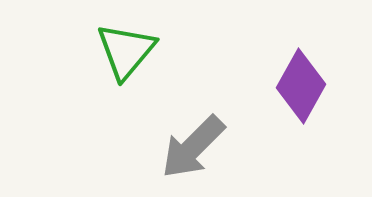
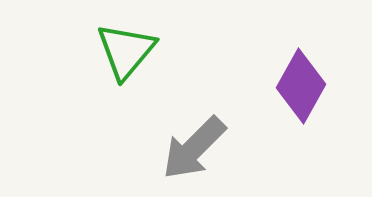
gray arrow: moved 1 px right, 1 px down
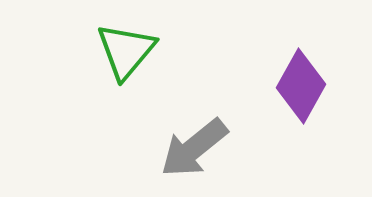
gray arrow: rotated 6 degrees clockwise
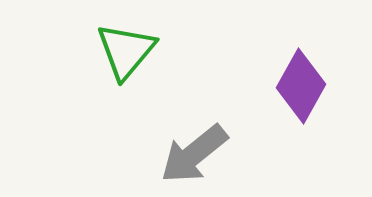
gray arrow: moved 6 px down
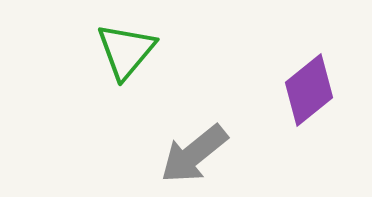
purple diamond: moved 8 px right, 4 px down; rotated 22 degrees clockwise
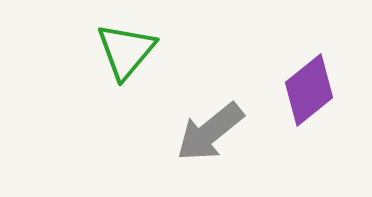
gray arrow: moved 16 px right, 22 px up
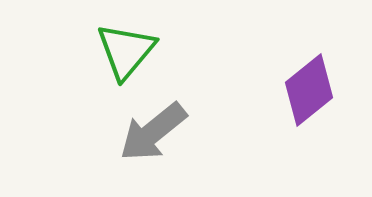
gray arrow: moved 57 px left
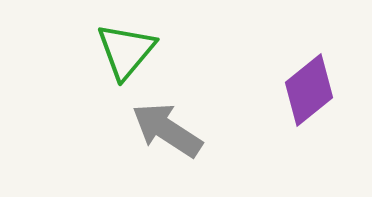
gray arrow: moved 14 px right, 2 px up; rotated 72 degrees clockwise
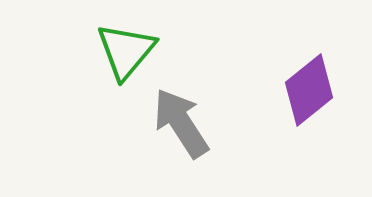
gray arrow: moved 14 px right, 7 px up; rotated 24 degrees clockwise
